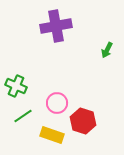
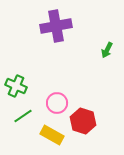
yellow rectangle: rotated 10 degrees clockwise
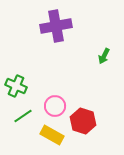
green arrow: moved 3 px left, 6 px down
pink circle: moved 2 px left, 3 px down
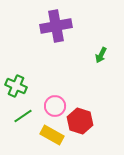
green arrow: moved 3 px left, 1 px up
red hexagon: moved 3 px left
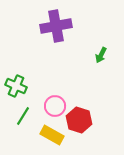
green line: rotated 24 degrees counterclockwise
red hexagon: moved 1 px left, 1 px up
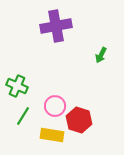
green cross: moved 1 px right
yellow rectangle: rotated 20 degrees counterclockwise
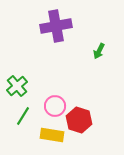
green arrow: moved 2 px left, 4 px up
green cross: rotated 25 degrees clockwise
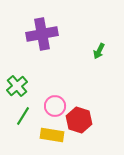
purple cross: moved 14 px left, 8 px down
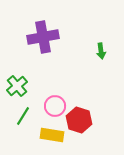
purple cross: moved 1 px right, 3 px down
green arrow: moved 2 px right; rotated 35 degrees counterclockwise
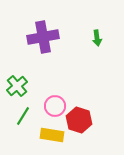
green arrow: moved 4 px left, 13 px up
